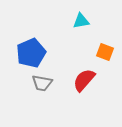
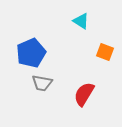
cyan triangle: rotated 42 degrees clockwise
red semicircle: moved 14 px down; rotated 10 degrees counterclockwise
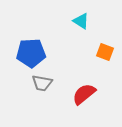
blue pentagon: rotated 20 degrees clockwise
red semicircle: rotated 20 degrees clockwise
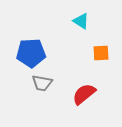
orange square: moved 4 px left, 1 px down; rotated 24 degrees counterclockwise
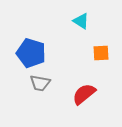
blue pentagon: rotated 20 degrees clockwise
gray trapezoid: moved 2 px left
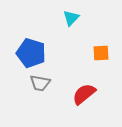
cyan triangle: moved 10 px left, 3 px up; rotated 42 degrees clockwise
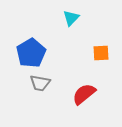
blue pentagon: rotated 24 degrees clockwise
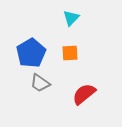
orange square: moved 31 px left
gray trapezoid: rotated 25 degrees clockwise
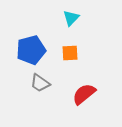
blue pentagon: moved 3 px up; rotated 16 degrees clockwise
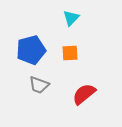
gray trapezoid: moved 1 px left, 2 px down; rotated 15 degrees counterclockwise
